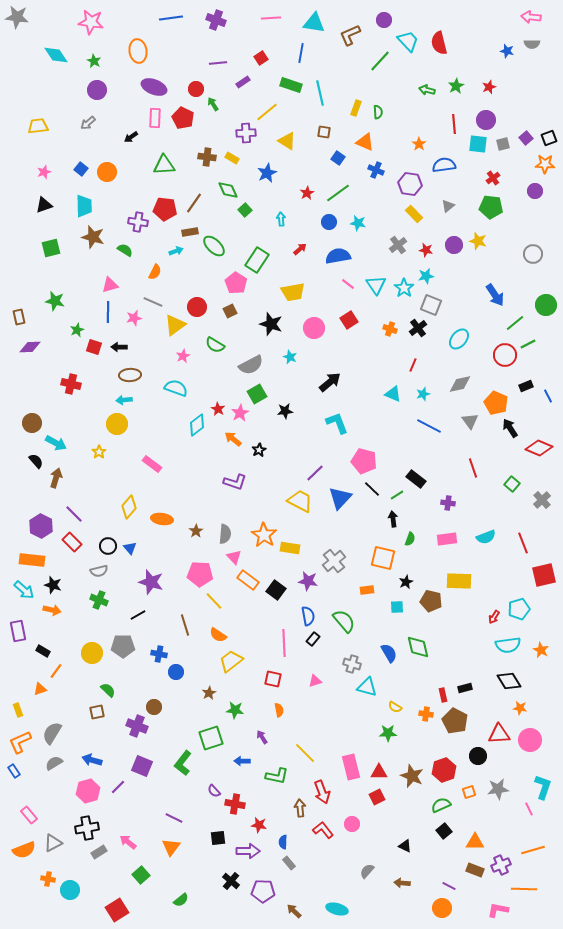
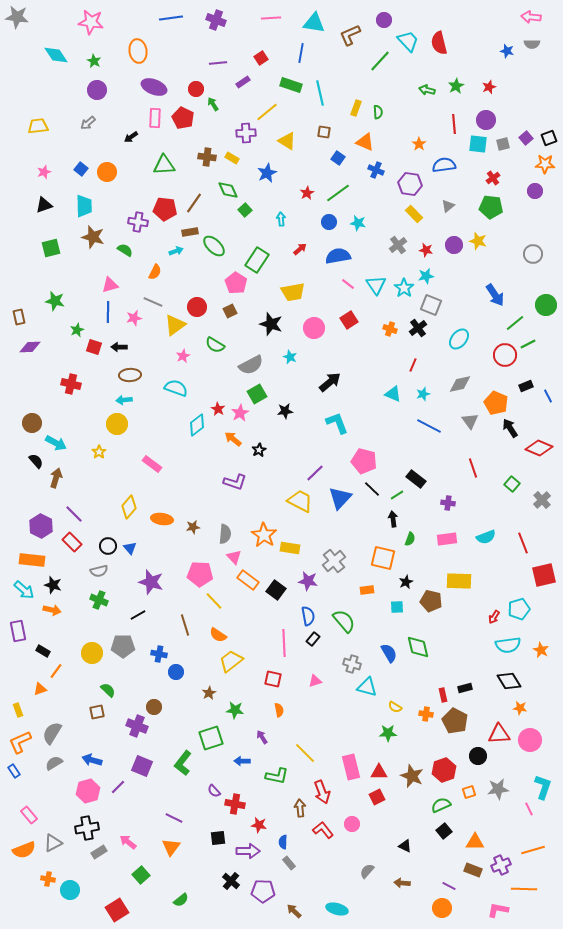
brown star at (196, 531): moved 3 px left, 4 px up; rotated 24 degrees clockwise
brown rectangle at (475, 870): moved 2 px left
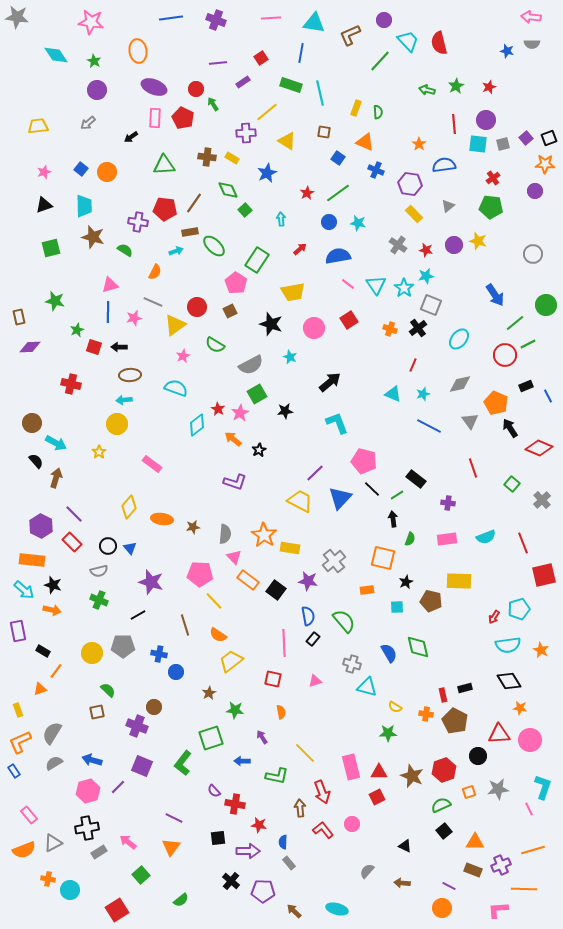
gray cross at (398, 245): rotated 18 degrees counterclockwise
orange semicircle at (279, 710): moved 2 px right, 2 px down
pink L-shape at (498, 910): rotated 15 degrees counterclockwise
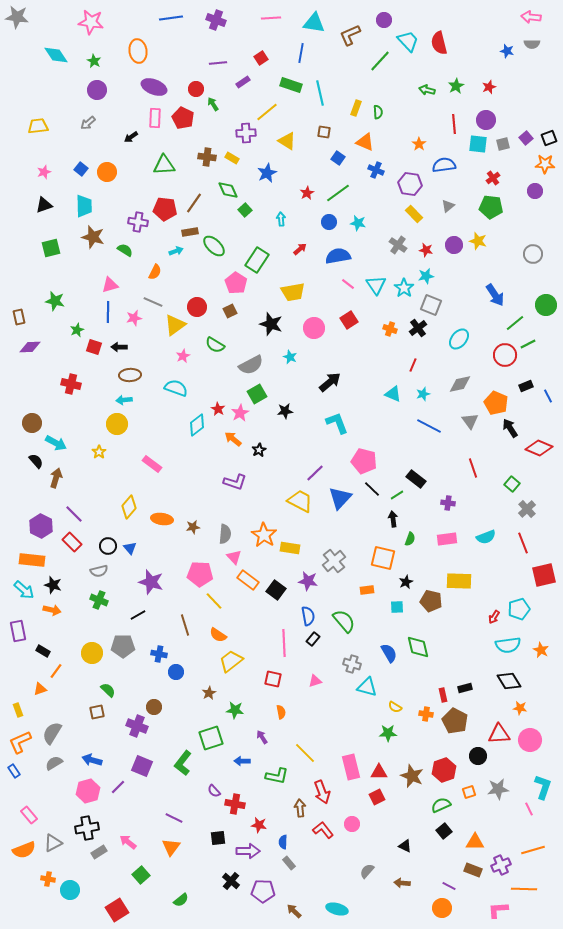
gray cross at (542, 500): moved 15 px left, 9 px down
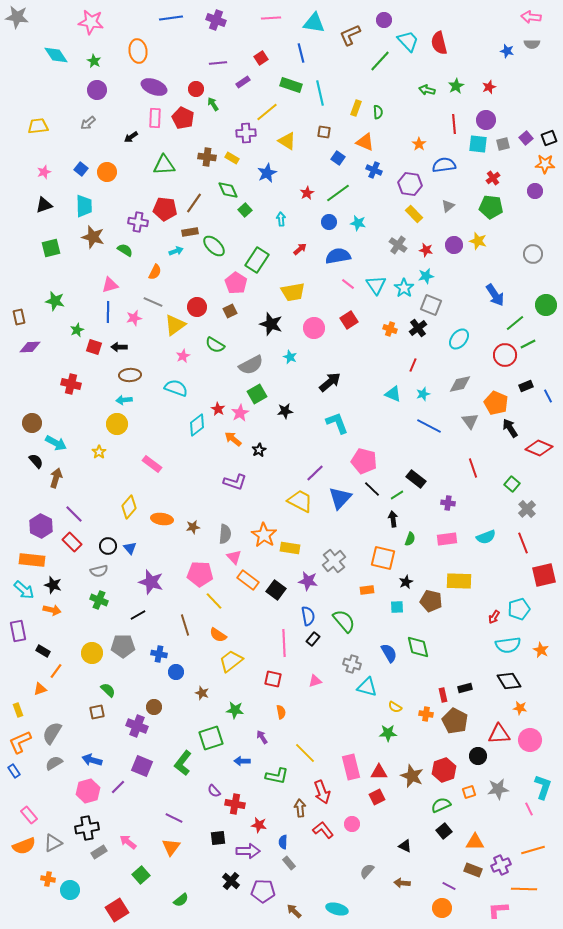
blue line at (301, 53): rotated 24 degrees counterclockwise
blue cross at (376, 170): moved 2 px left
brown star at (209, 693): moved 7 px left; rotated 24 degrees counterclockwise
orange semicircle at (24, 850): moved 4 px up
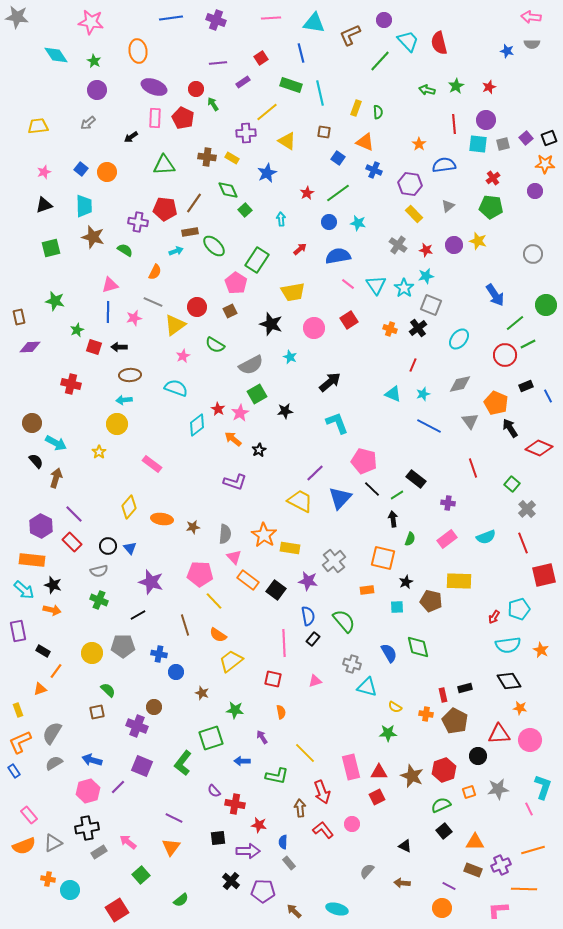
pink rectangle at (447, 539): rotated 30 degrees counterclockwise
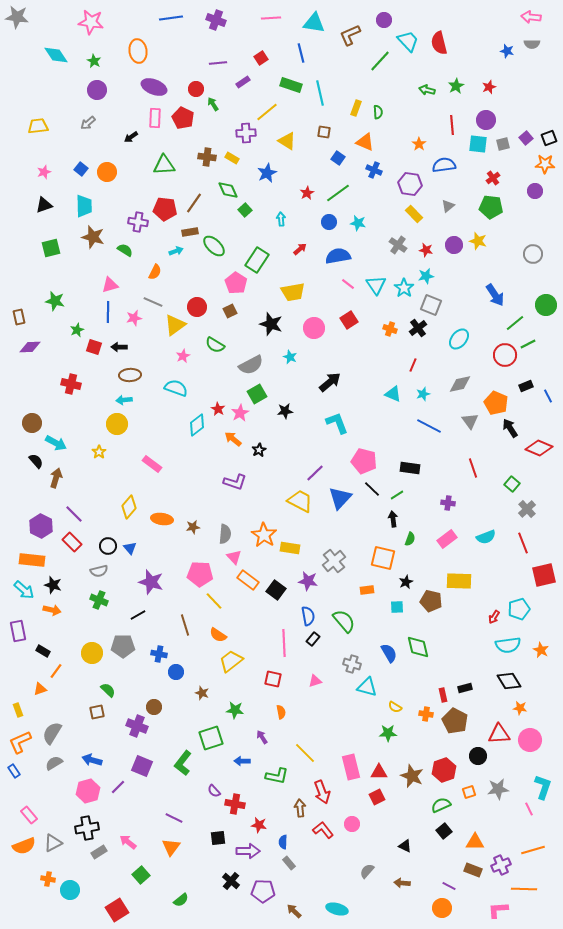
red line at (454, 124): moved 2 px left, 1 px down
black rectangle at (416, 479): moved 6 px left, 11 px up; rotated 30 degrees counterclockwise
